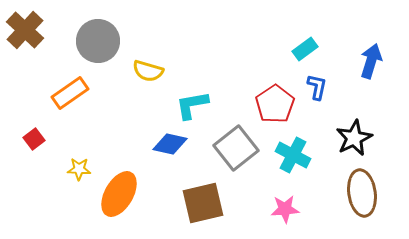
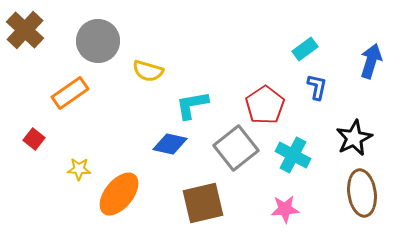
red pentagon: moved 10 px left, 1 px down
red square: rotated 15 degrees counterclockwise
orange ellipse: rotated 9 degrees clockwise
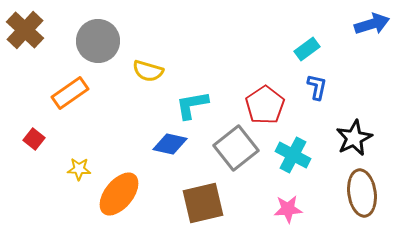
cyan rectangle: moved 2 px right
blue arrow: moved 1 px right, 37 px up; rotated 56 degrees clockwise
pink star: moved 3 px right
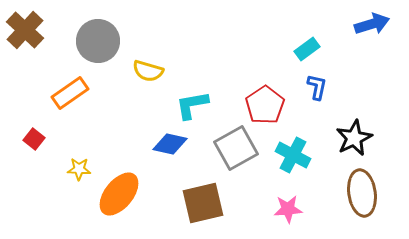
gray square: rotated 9 degrees clockwise
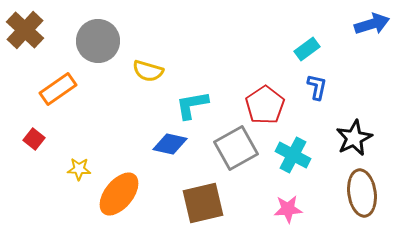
orange rectangle: moved 12 px left, 4 px up
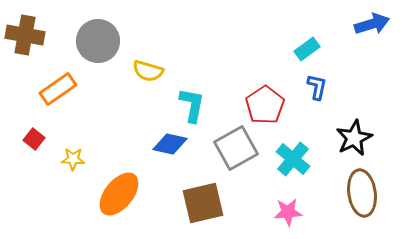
brown cross: moved 5 px down; rotated 33 degrees counterclockwise
cyan L-shape: rotated 111 degrees clockwise
cyan cross: moved 4 px down; rotated 12 degrees clockwise
yellow star: moved 6 px left, 10 px up
pink star: moved 3 px down
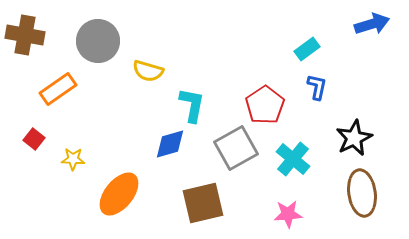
blue diamond: rotated 28 degrees counterclockwise
pink star: moved 2 px down
